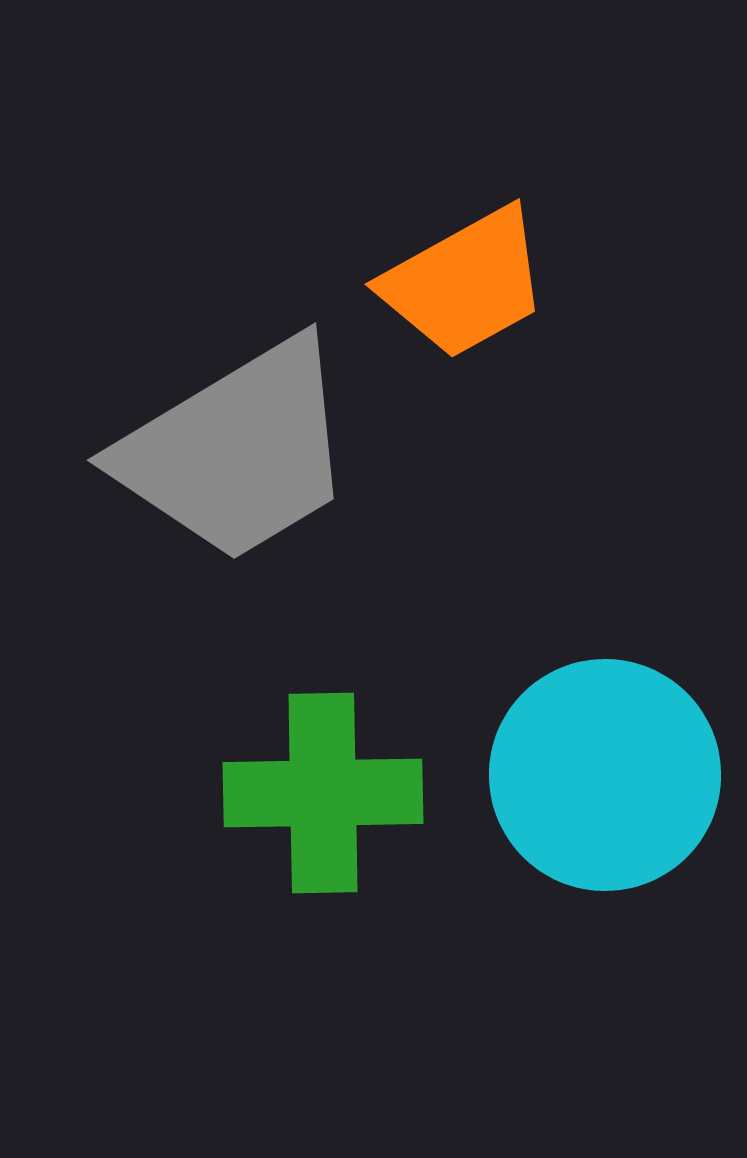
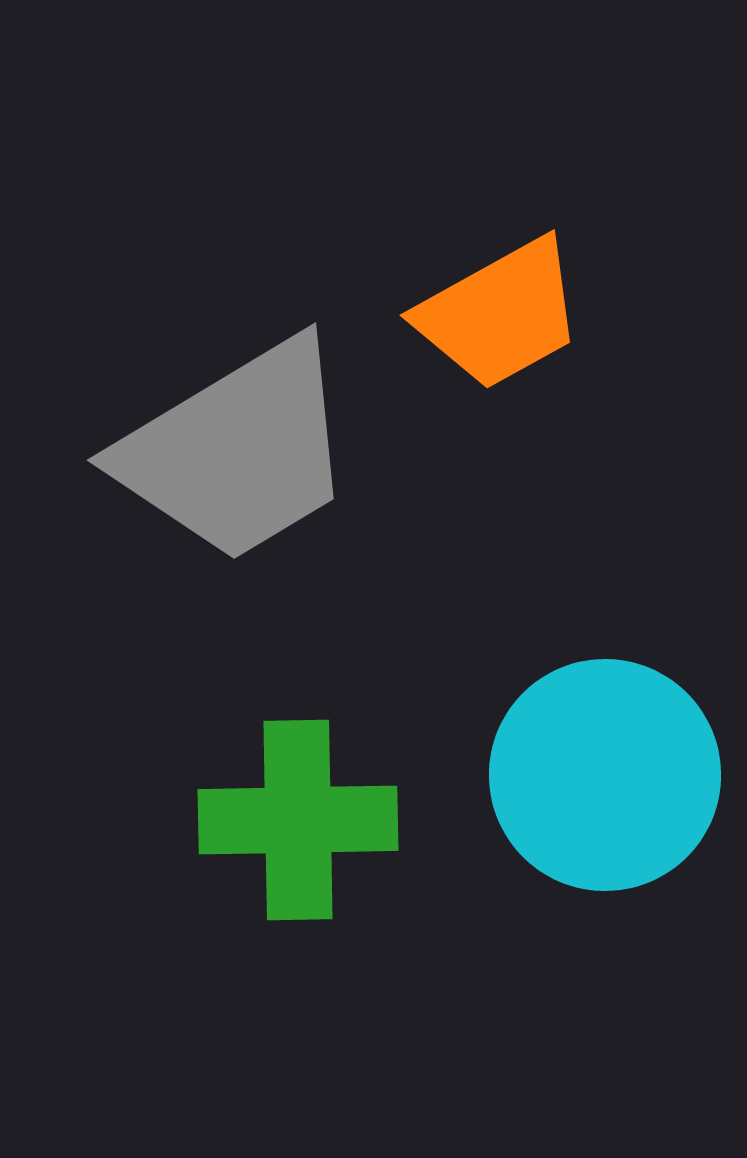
orange trapezoid: moved 35 px right, 31 px down
green cross: moved 25 px left, 27 px down
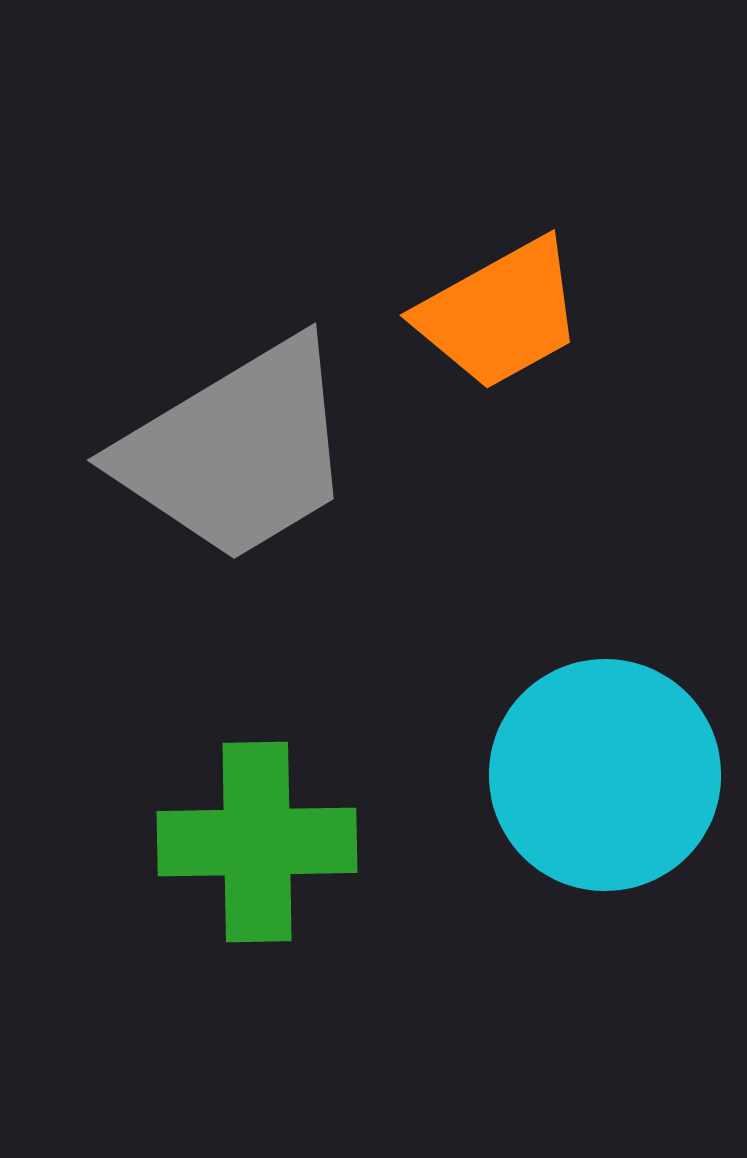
green cross: moved 41 px left, 22 px down
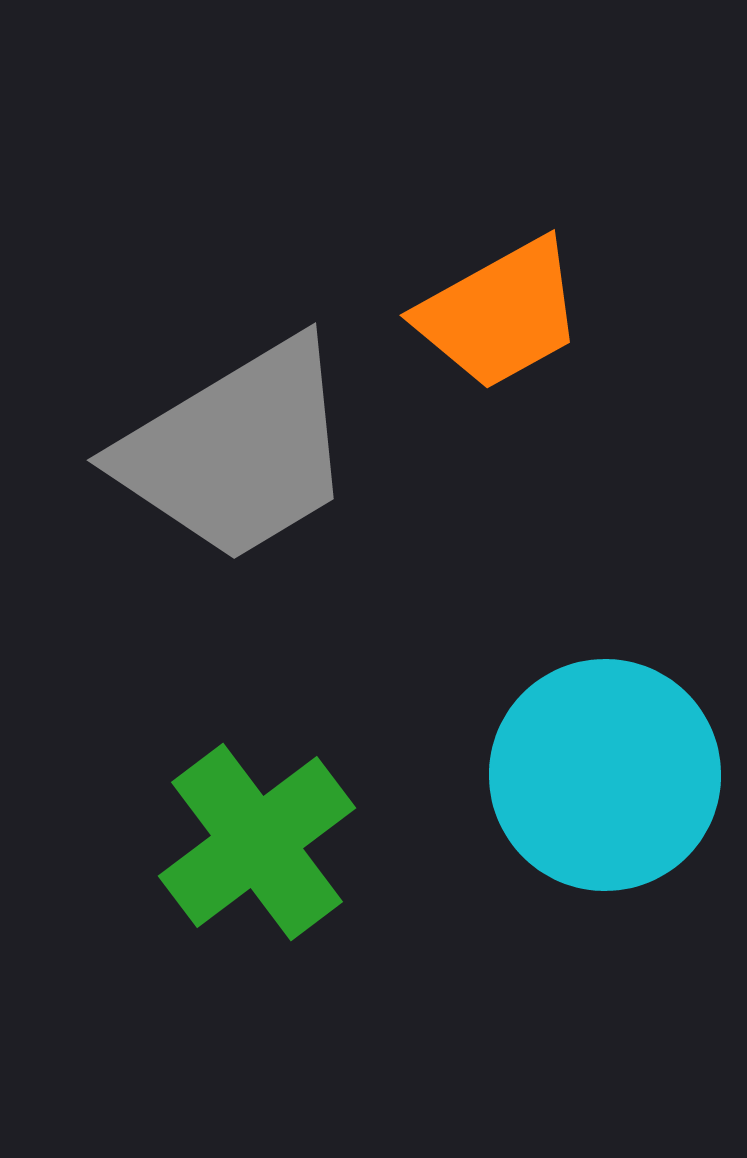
green cross: rotated 36 degrees counterclockwise
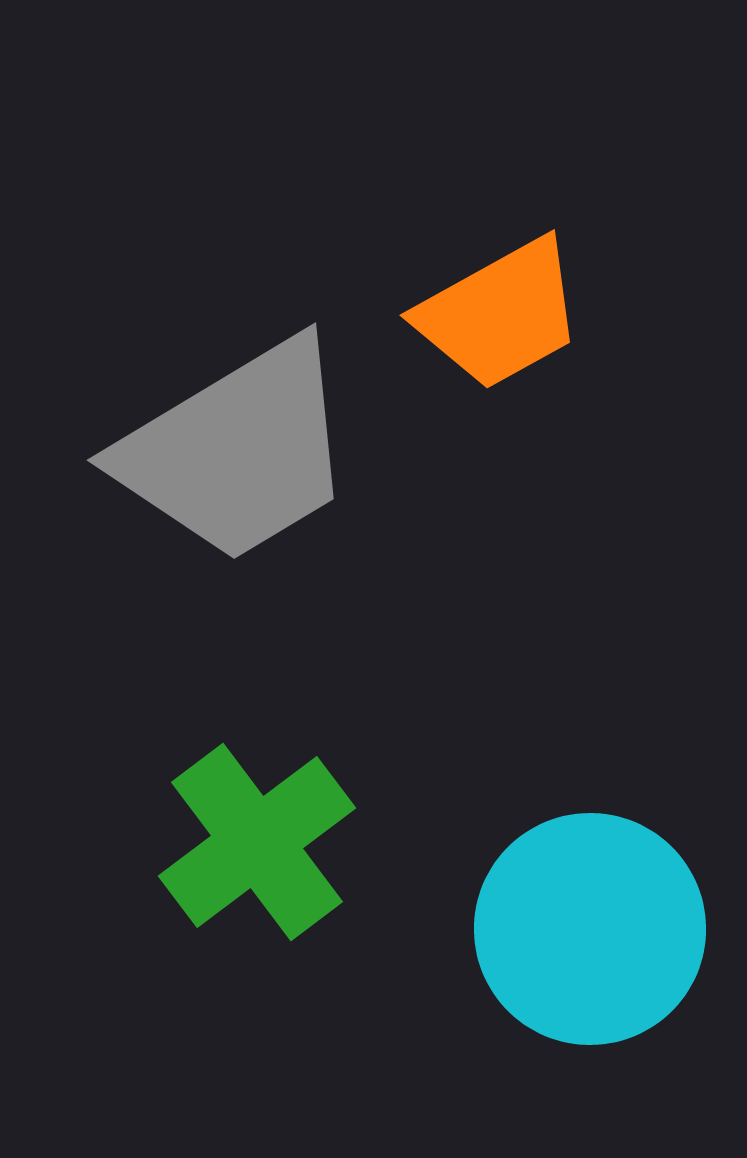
cyan circle: moved 15 px left, 154 px down
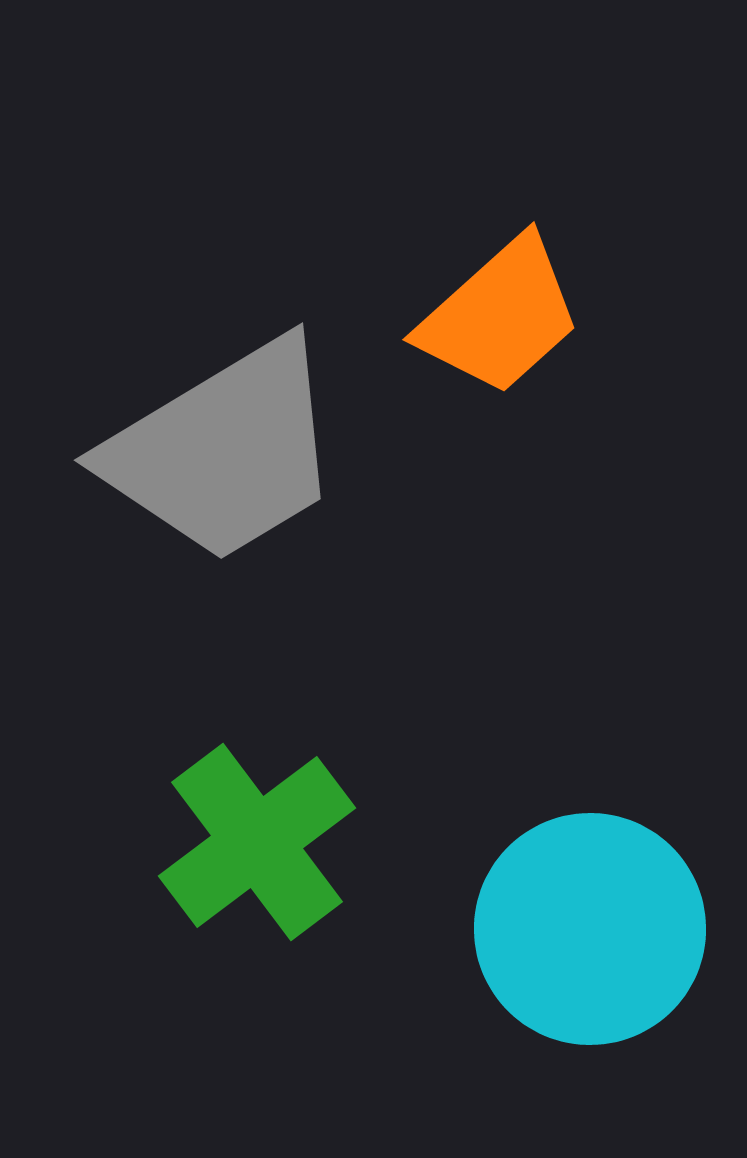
orange trapezoid: moved 2 px down; rotated 13 degrees counterclockwise
gray trapezoid: moved 13 px left
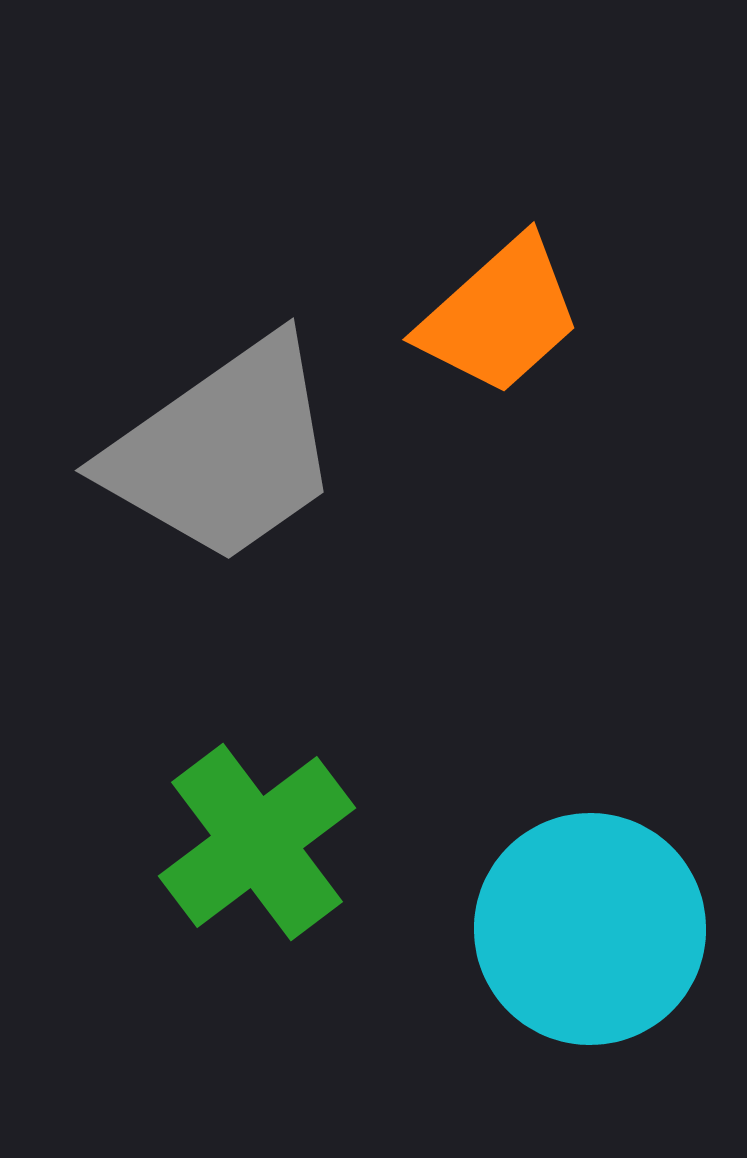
gray trapezoid: rotated 4 degrees counterclockwise
